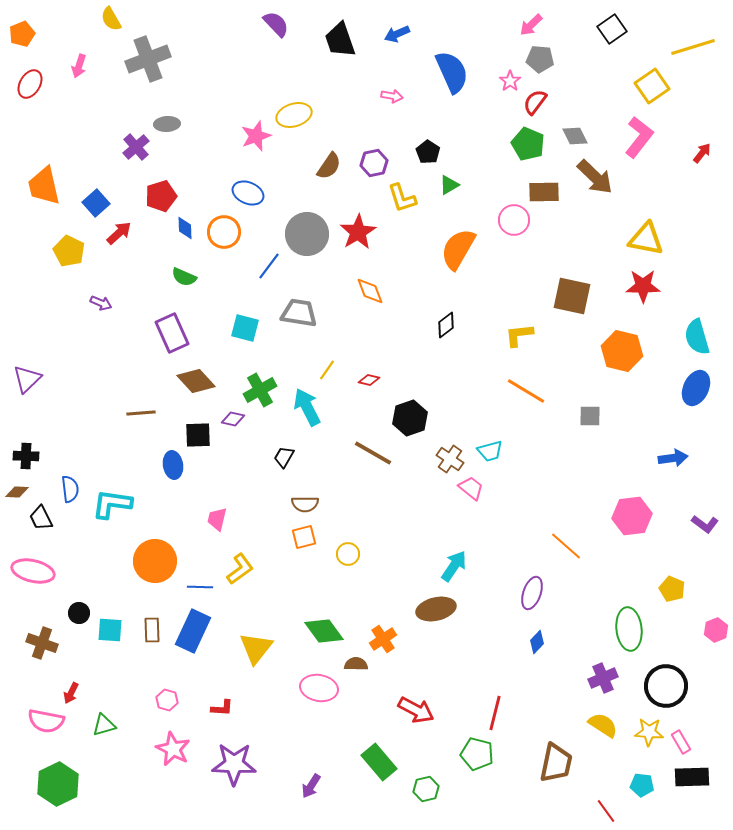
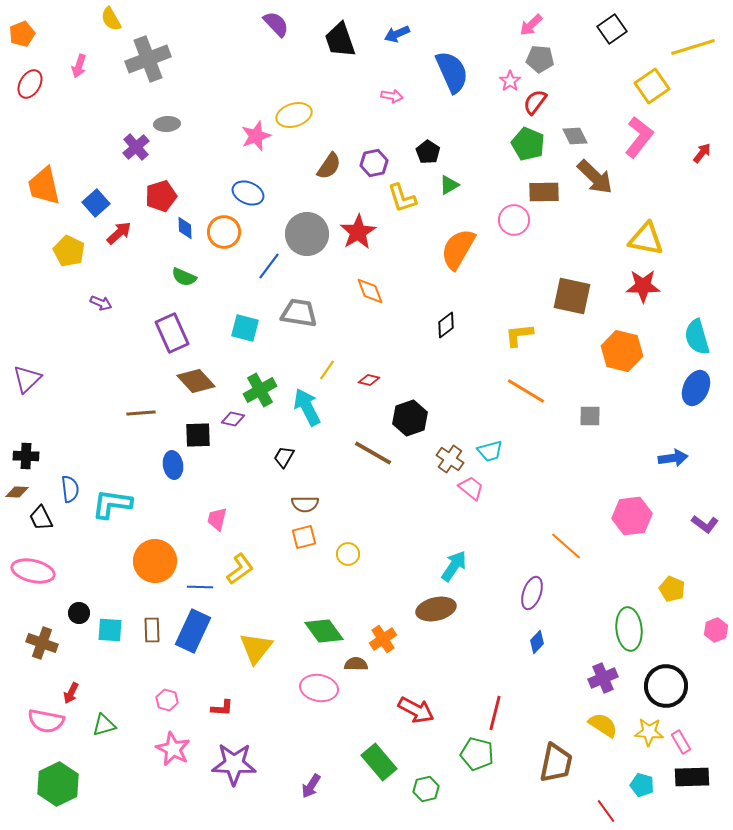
cyan pentagon at (642, 785): rotated 10 degrees clockwise
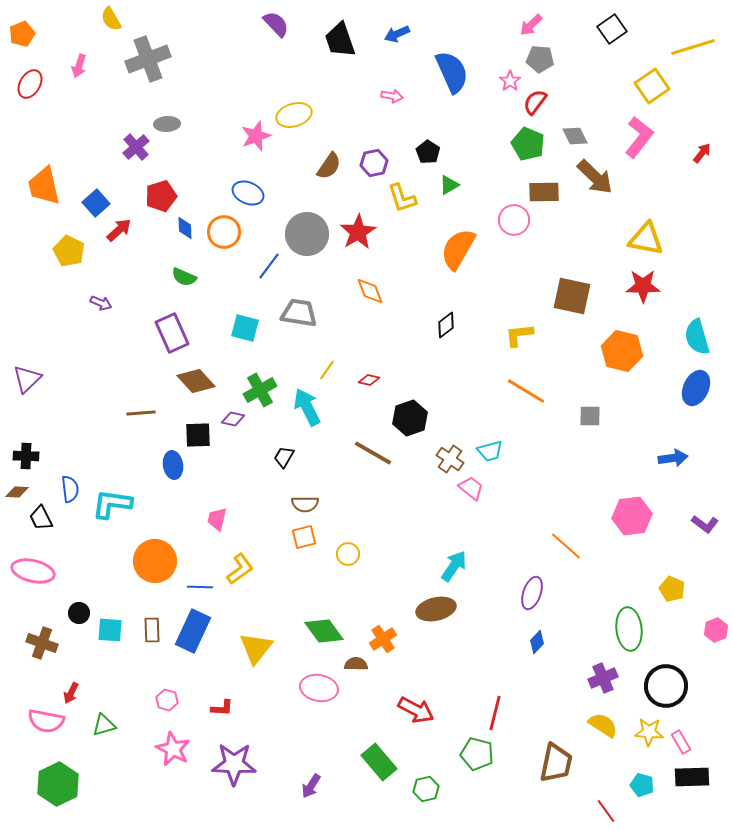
red arrow at (119, 233): moved 3 px up
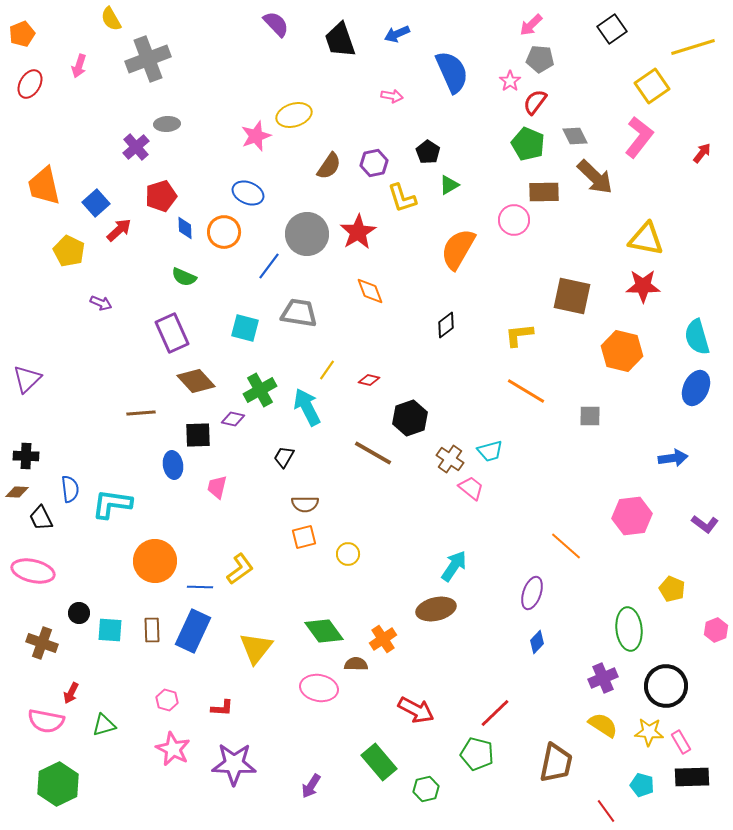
pink trapezoid at (217, 519): moved 32 px up
red line at (495, 713): rotated 32 degrees clockwise
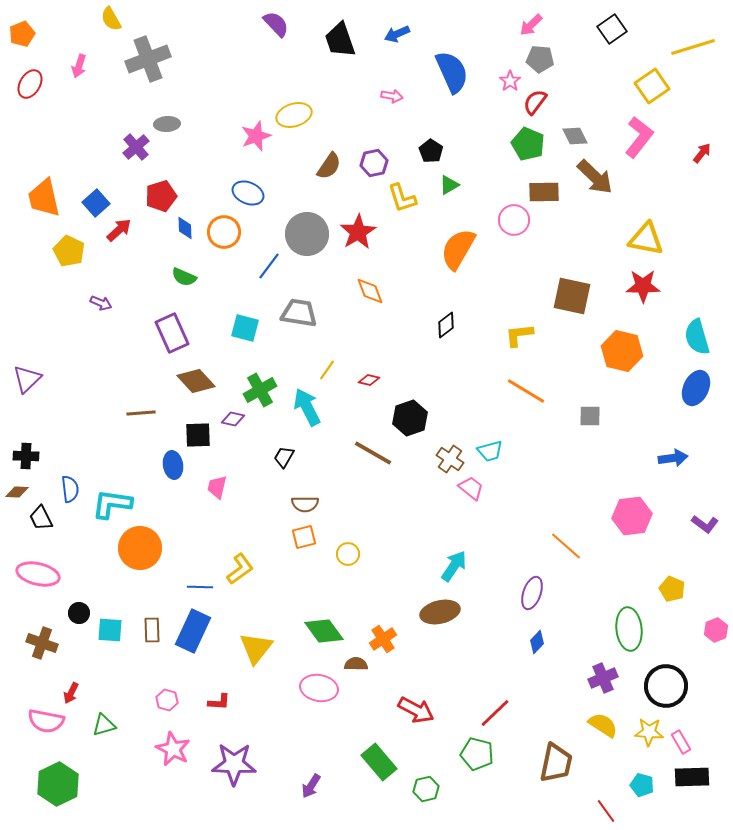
black pentagon at (428, 152): moved 3 px right, 1 px up
orange trapezoid at (44, 186): moved 12 px down
orange circle at (155, 561): moved 15 px left, 13 px up
pink ellipse at (33, 571): moved 5 px right, 3 px down
brown ellipse at (436, 609): moved 4 px right, 3 px down
red L-shape at (222, 708): moved 3 px left, 6 px up
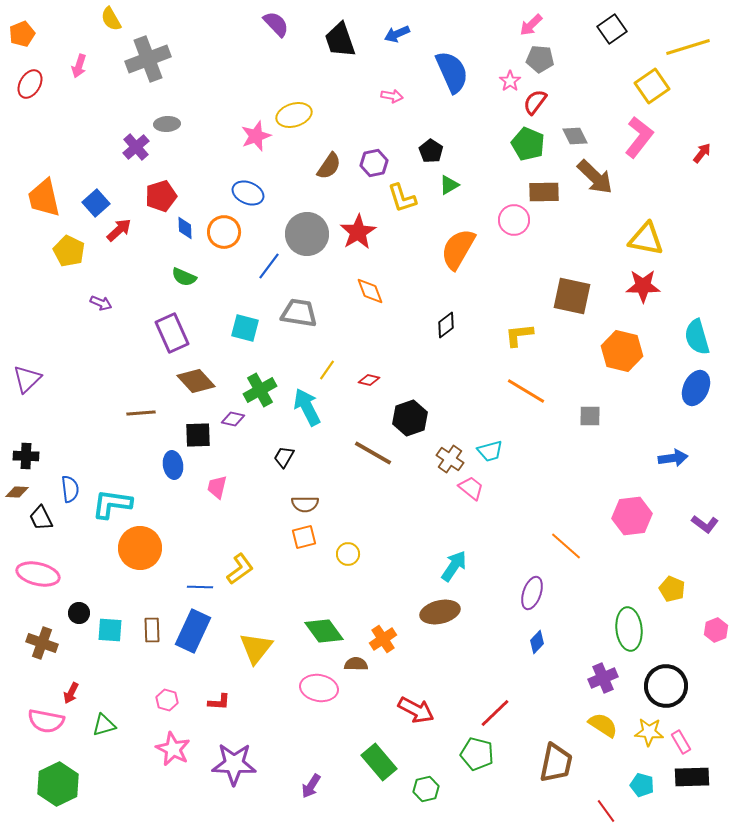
yellow line at (693, 47): moved 5 px left
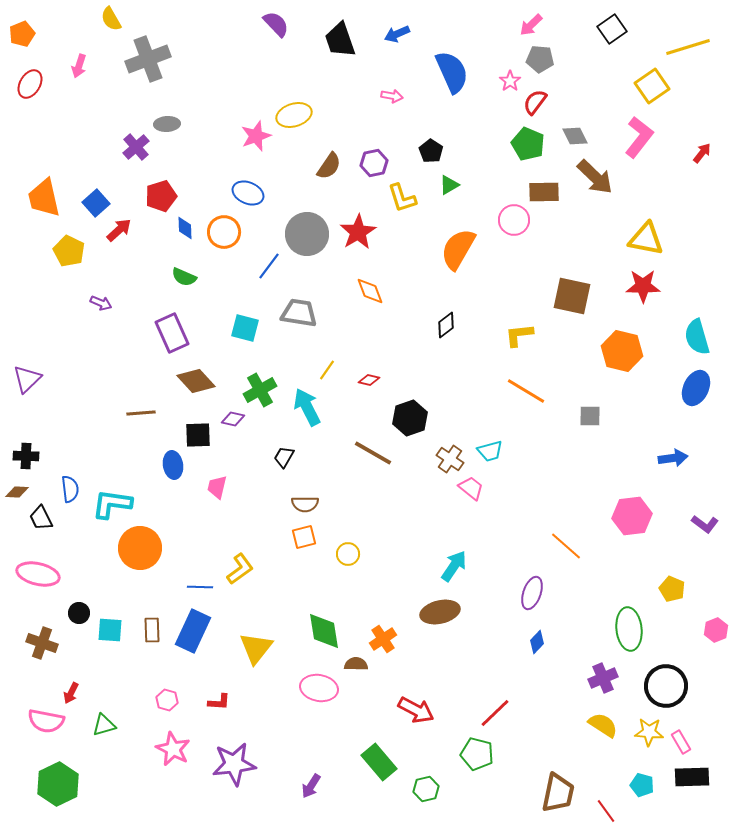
green diamond at (324, 631): rotated 27 degrees clockwise
brown trapezoid at (556, 763): moved 2 px right, 30 px down
purple star at (234, 764): rotated 9 degrees counterclockwise
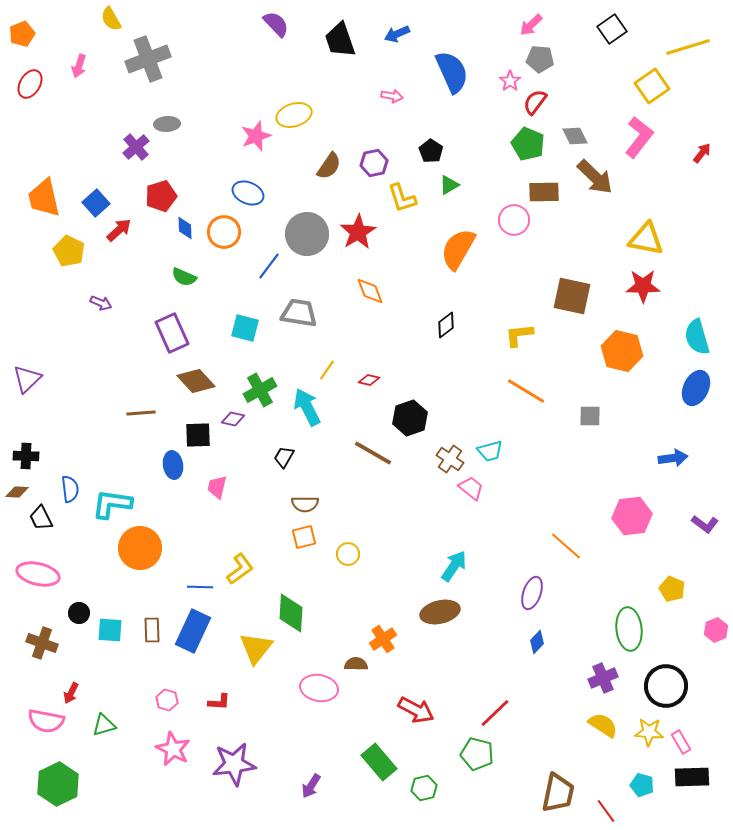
green diamond at (324, 631): moved 33 px left, 18 px up; rotated 12 degrees clockwise
green hexagon at (426, 789): moved 2 px left, 1 px up
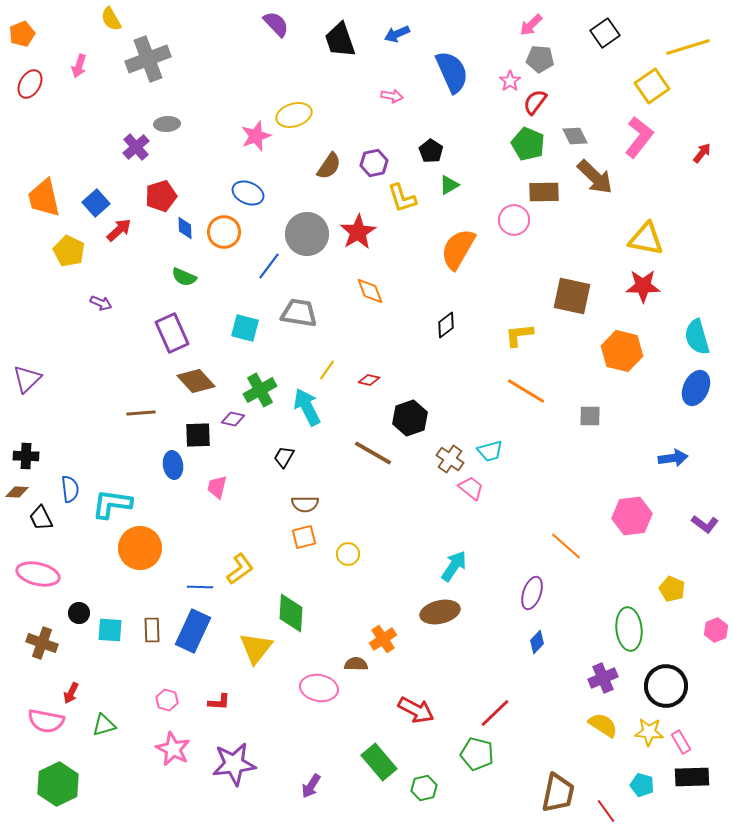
black square at (612, 29): moved 7 px left, 4 px down
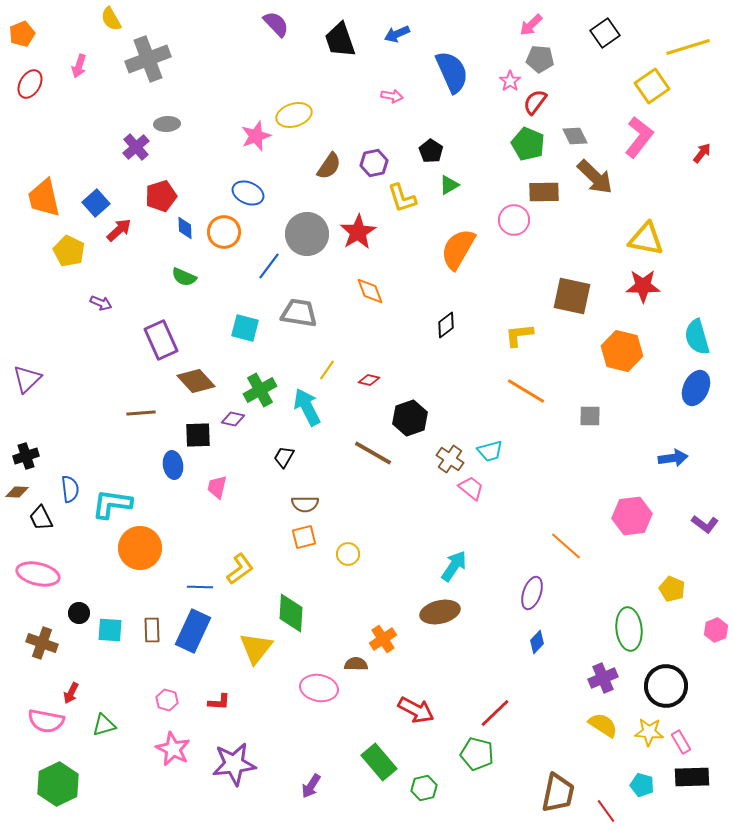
purple rectangle at (172, 333): moved 11 px left, 7 px down
black cross at (26, 456): rotated 20 degrees counterclockwise
